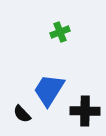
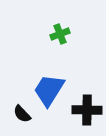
green cross: moved 2 px down
black cross: moved 2 px right, 1 px up
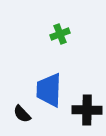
blue trapezoid: rotated 30 degrees counterclockwise
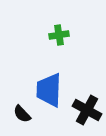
green cross: moved 1 px left, 1 px down; rotated 12 degrees clockwise
black cross: rotated 28 degrees clockwise
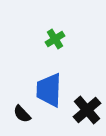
green cross: moved 4 px left, 4 px down; rotated 24 degrees counterclockwise
black cross: rotated 20 degrees clockwise
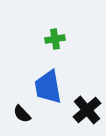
green cross: rotated 24 degrees clockwise
blue trapezoid: moved 1 px left, 3 px up; rotated 12 degrees counterclockwise
